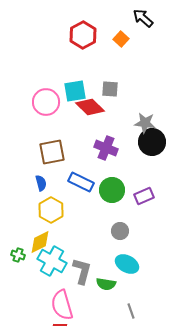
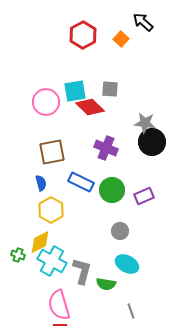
black arrow: moved 4 px down
pink semicircle: moved 3 px left
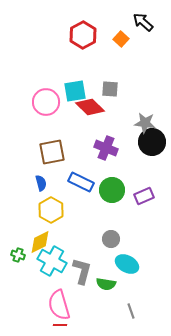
gray circle: moved 9 px left, 8 px down
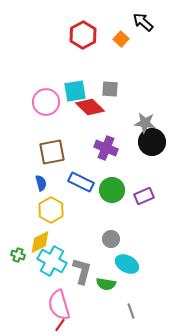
red line: rotated 56 degrees counterclockwise
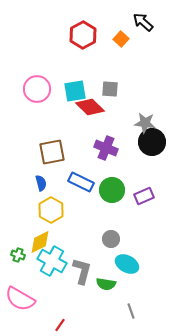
pink circle: moved 9 px left, 13 px up
pink semicircle: moved 39 px left, 6 px up; rotated 44 degrees counterclockwise
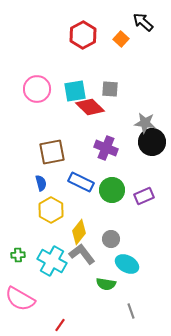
yellow diamond: moved 39 px right, 10 px up; rotated 25 degrees counterclockwise
green cross: rotated 24 degrees counterclockwise
gray L-shape: moved 17 px up; rotated 52 degrees counterclockwise
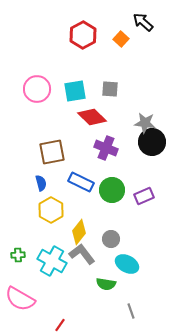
red diamond: moved 2 px right, 10 px down
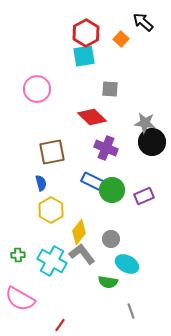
red hexagon: moved 3 px right, 2 px up
cyan square: moved 9 px right, 35 px up
blue rectangle: moved 13 px right
green semicircle: moved 2 px right, 2 px up
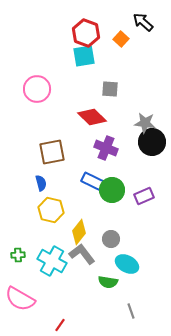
red hexagon: rotated 12 degrees counterclockwise
yellow hexagon: rotated 15 degrees counterclockwise
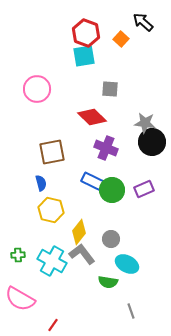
purple rectangle: moved 7 px up
red line: moved 7 px left
